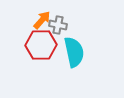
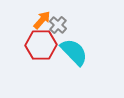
gray cross: rotated 30 degrees clockwise
cyan semicircle: rotated 32 degrees counterclockwise
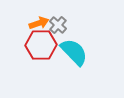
orange arrow: moved 3 px left, 3 px down; rotated 30 degrees clockwise
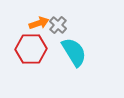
red hexagon: moved 10 px left, 4 px down
cyan semicircle: rotated 12 degrees clockwise
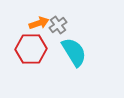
gray cross: rotated 12 degrees clockwise
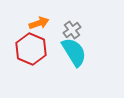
gray cross: moved 14 px right, 5 px down
red hexagon: rotated 24 degrees clockwise
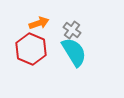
gray cross: rotated 18 degrees counterclockwise
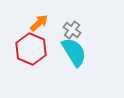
orange arrow: rotated 24 degrees counterclockwise
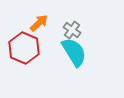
red hexagon: moved 7 px left, 1 px up
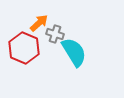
gray cross: moved 17 px left, 4 px down; rotated 18 degrees counterclockwise
